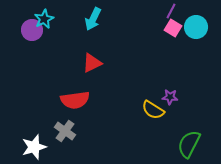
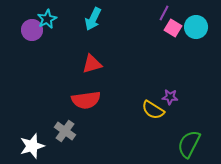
purple line: moved 7 px left, 2 px down
cyan star: moved 3 px right
red triangle: moved 1 px down; rotated 10 degrees clockwise
red semicircle: moved 11 px right
white star: moved 2 px left, 1 px up
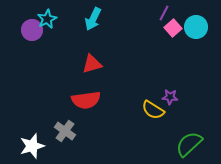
pink square: rotated 18 degrees clockwise
green semicircle: rotated 20 degrees clockwise
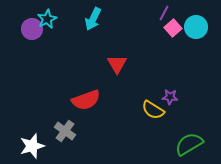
purple circle: moved 1 px up
red triangle: moved 25 px right; rotated 45 degrees counterclockwise
red semicircle: rotated 12 degrees counterclockwise
green semicircle: rotated 12 degrees clockwise
